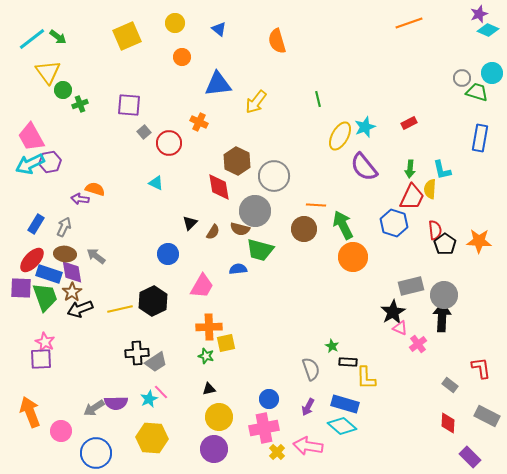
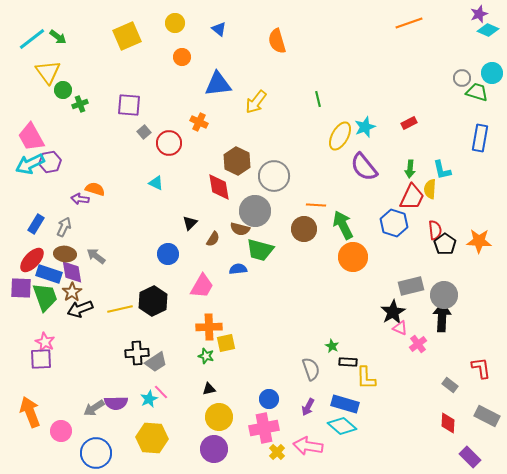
brown semicircle at (213, 232): moved 7 px down
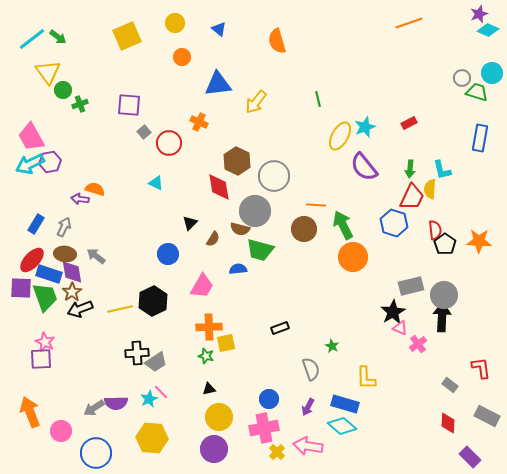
black rectangle at (348, 362): moved 68 px left, 34 px up; rotated 24 degrees counterclockwise
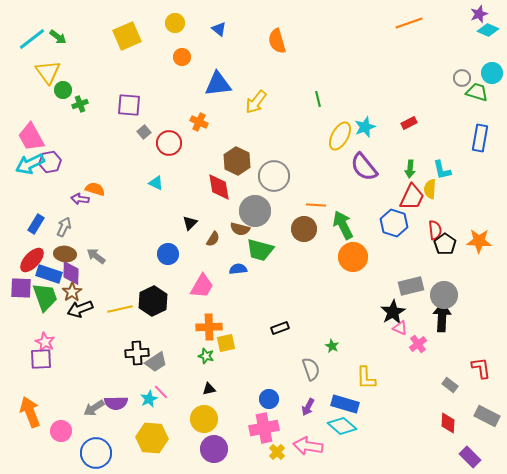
purple diamond at (72, 272): moved 1 px left, 1 px down; rotated 10 degrees clockwise
yellow circle at (219, 417): moved 15 px left, 2 px down
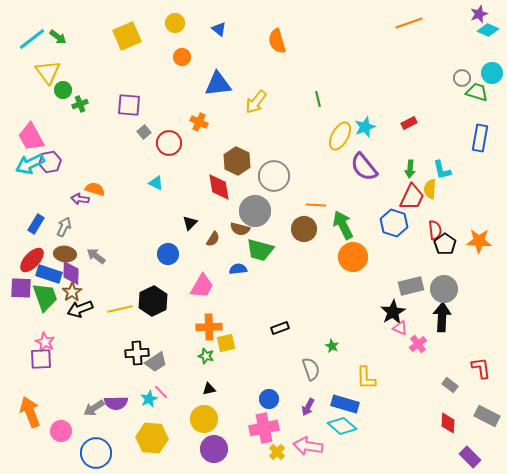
gray circle at (444, 295): moved 6 px up
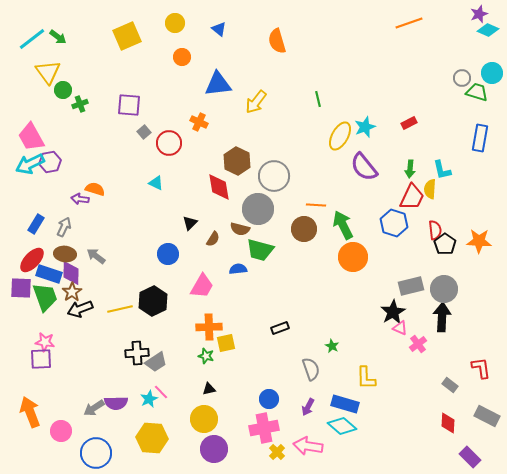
gray circle at (255, 211): moved 3 px right, 2 px up
pink star at (45, 342): rotated 18 degrees counterclockwise
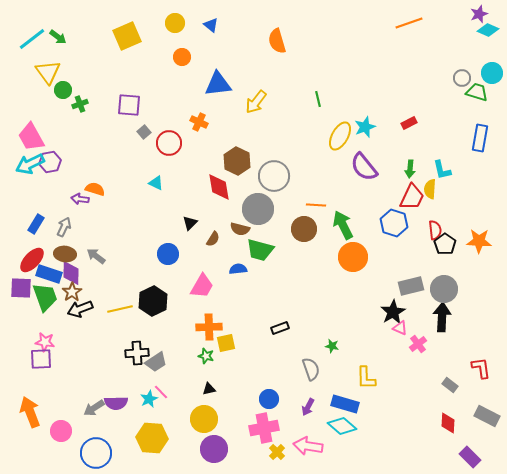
blue triangle at (219, 29): moved 8 px left, 4 px up
green star at (332, 346): rotated 16 degrees counterclockwise
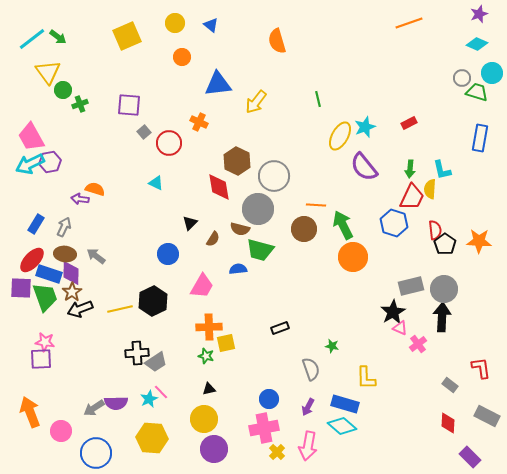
cyan diamond at (488, 30): moved 11 px left, 14 px down
pink arrow at (308, 446): rotated 88 degrees counterclockwise
